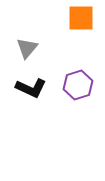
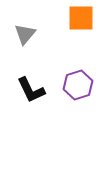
gray triangle: moved 2 px left, 14 px up
black L-shape: moved 2 px down; rotated 40 degrees clockwise
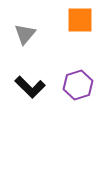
orange square: moved 1 px left, 2 px down
black L-shape: moved 1 px left, 3 px up; rotated 20 degrees counterclockwise
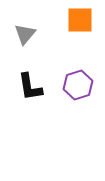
black L-shape: rotated 36 degrees clockwise
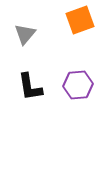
orange square: rotated 20 degrees counterclockwise
purple hexagon: rotated 12 degrees clockwise
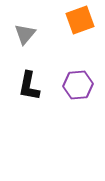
black L-shape: moved 1 px left, 1 px up; rotated 20 degrees clockwise
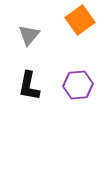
orange square: rotated 16 degrees counterclockwise
gray triangle: moved 4 px right, 1 px down
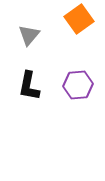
orange square: moved 1 px left, 1 px up
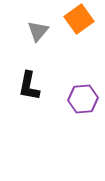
gray triangle: moved 9 px right, 4 px up
purple hexagon: moved 5 px right, 14 px down
